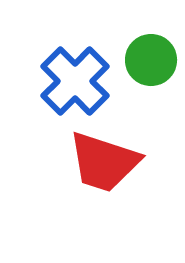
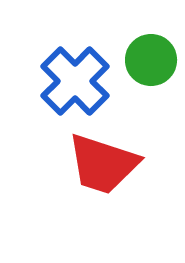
red trapezoid: moved 1 px left, 2 px down
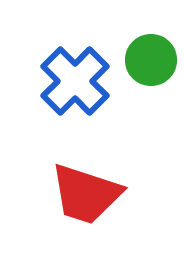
red trapezoid: moved 17 px left, 30 px down
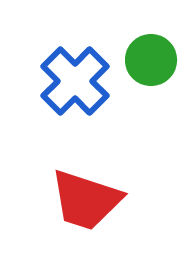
red trapezoid: moved 6 px down
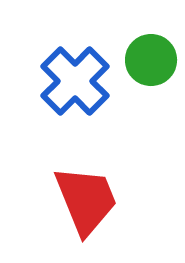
red trapezoid: rotated 130 degrees counterclockwise
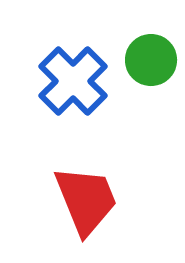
blue cross: moved 2 px left
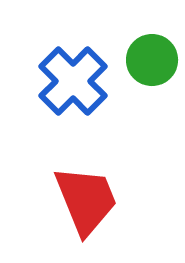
green circle: moved 1 px right
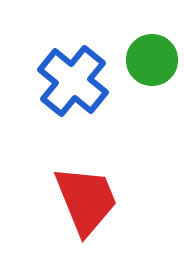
blue cross: rotated 6 degrees counterclockwise
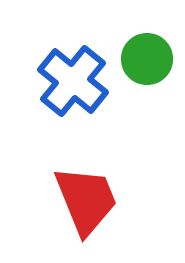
green circle: moved 5 px left, 1 px up
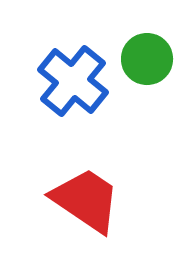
red trapezoid: rotated 34 degrees counterclockwise
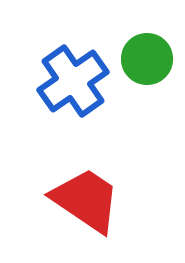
blue cross: rotated 16 degrees clockwise
